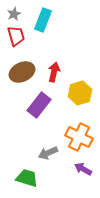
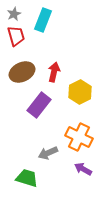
yellow hexagon: moved 1 px up; rotated 10 degrees counterclockwise
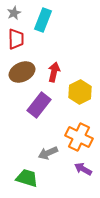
gray star: moved 1 px up
red trapezoid: moved 3 px down; rotated 15 degrees clockwise
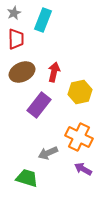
yellow hexagon: rotated 15 degrees clockwise
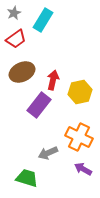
cyan rectangle: rotated 10 degrees clockwise
red trapezoid: rotated 55 degrees clockwise
red arrow: moved 1 px left, 8 px down
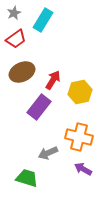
red arrow: rotated 18 degrees clockwise
purple rectangle: moved 2 px down
orange cross: rotated 12 degrees counterclockwise
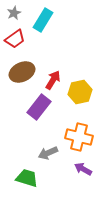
red trapezoid: moved 1 px left
